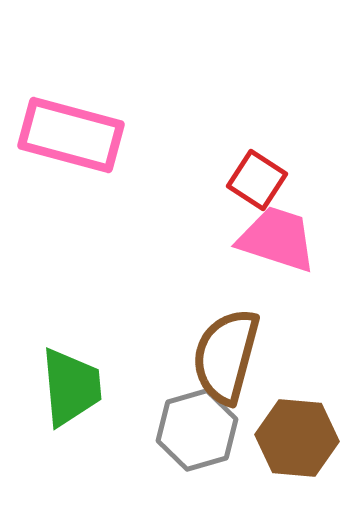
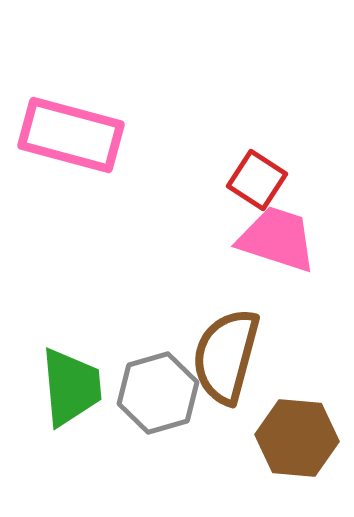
gray hexagon: moved 39 px left, 37 px up
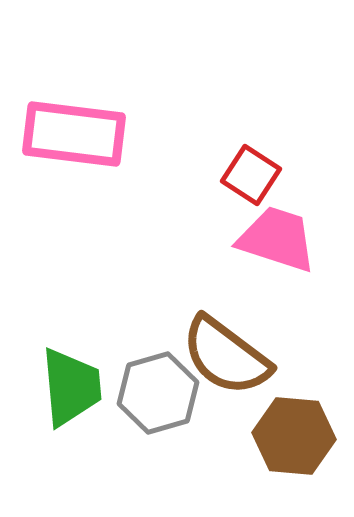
pink rectangle: moved 3 px right, 1 px up; rotated 8 degrees counterclockwise
red square: moved 6 px left, 5 px up
brown semicircle: rotated 68 degrees counterclockwise
brown hexagon: moved 3 px left, 2 px up
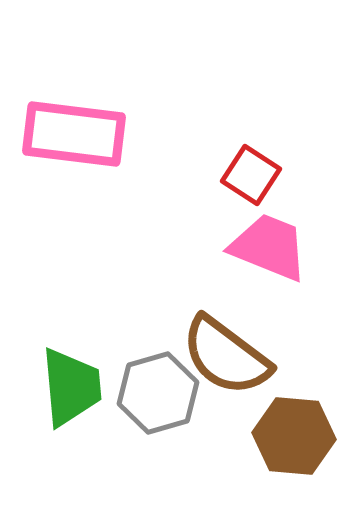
pink trapezoid: moved 8 px left, 8 px down; rotated 4 degrees clockwise
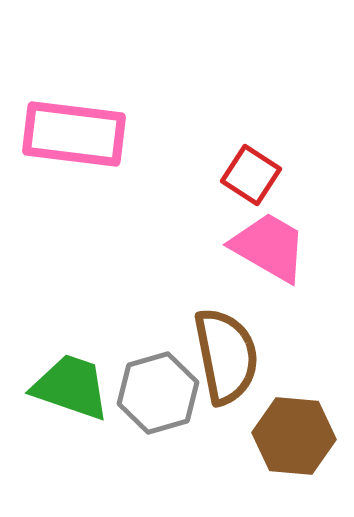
pink trapezoid: rotated 8 degrees clockwise
brown semicircle: rotated 138 degrees counterclockwise
green trapezoid: rotated 66 degrees counterclockwise
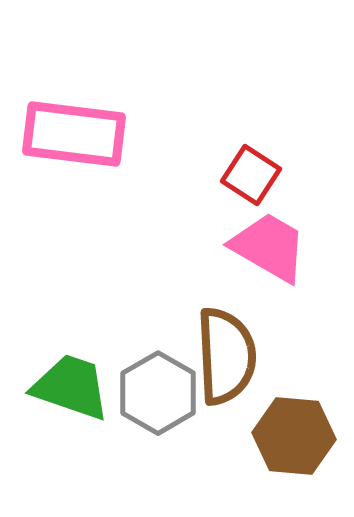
brown semicircle: rotated 8 degrees clockwise
gray hexagon: rotated 14 degrees counterclockwise
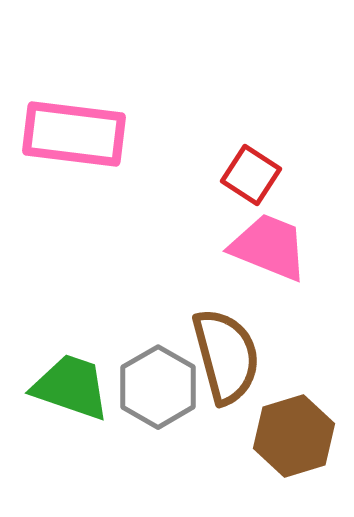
pink trapezoid: rotated 8 degrees counterclockwise
brown semicircle: rotated 12 degrees counterclockwise
gray hexagon: moved 6 px up
brown hexagon: rotated 22 degrees counterclockwise
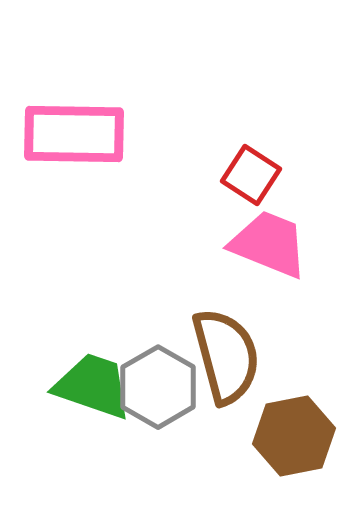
pink rectangle: rotated 6 degrees counterclockwise
pink trapezoid: moved 3 px up
green trapezoid: moved 22 px right, 1 px up
brown hexagon: rotated 6 degrees clockwise
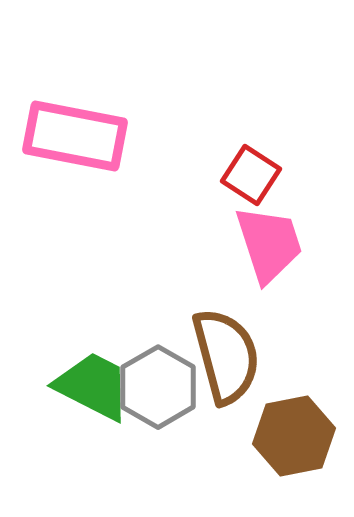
pink rectangle: moved 1 px right, 2 px down; rotated 10 degrees clockwise
pink trapezoid: rotated 50 degrees clockwise
green trapezoid: rotated 8 degrees clockwise
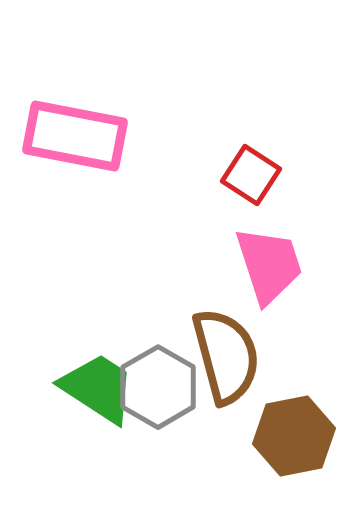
pink trapezoid: moved 21 px down
green trapezoid: moved 5 px right, 2 px down; rotated 6 degrees clockwise
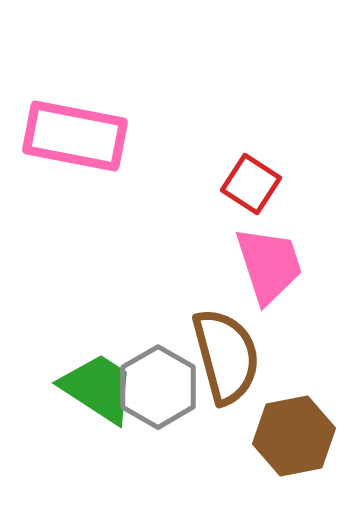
red square: moved 9 px down
